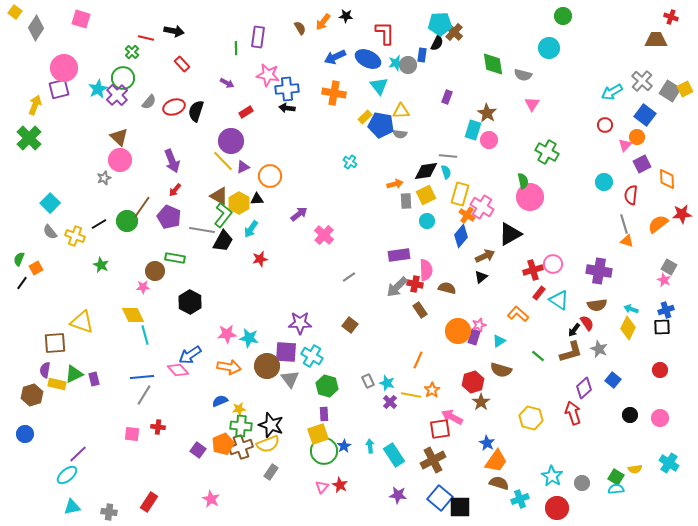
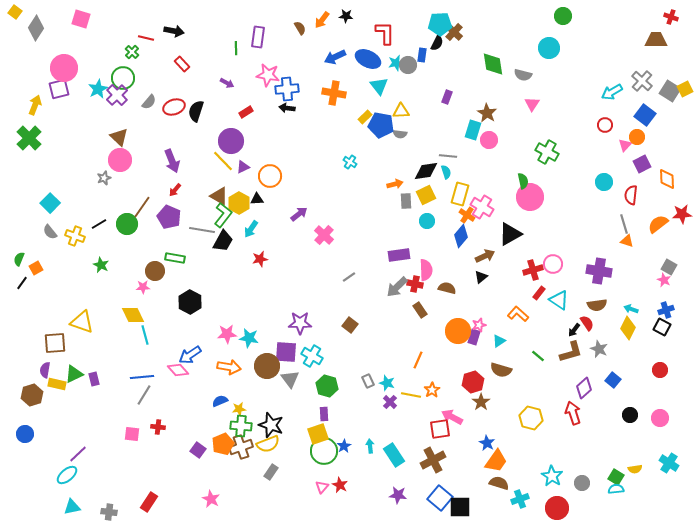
orange arrow at (323, 22): moved 1 px left, 2 px up
green circle at (127, 221): moved 3 px down
black square at (662, 327): rotated 30 degrees clockwise
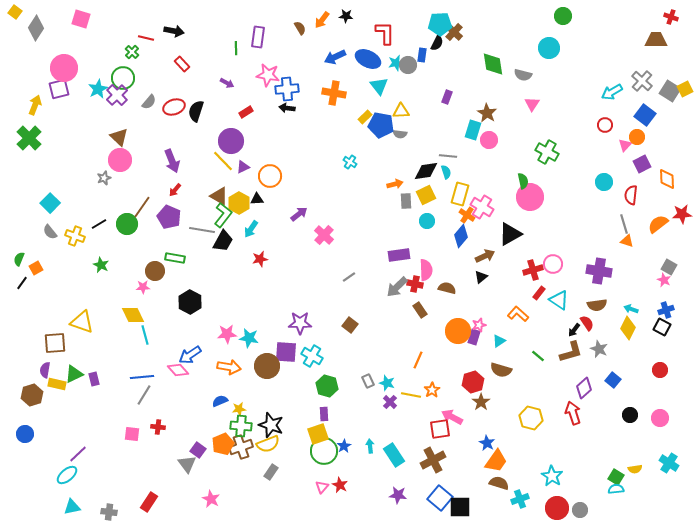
gray triangle at (290, 379): moved 103 px left, 85 px down
gray circle at (582, 483): moved 2 px left, 27 px down
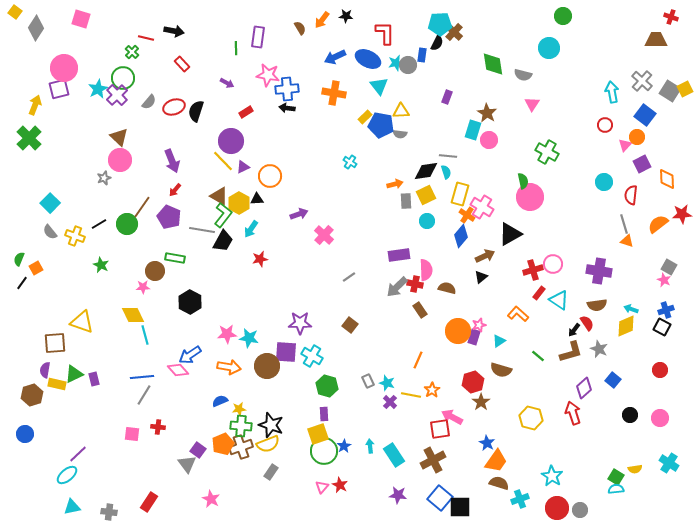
cyan arrow at (612, 92): rotated 110 degrees clockwise
purple arrow at (299, 214): rotated 18 degrees clockwise
yellow diamond at (628, 328): moved 2 px left, 2 px up; rotated 40 degrees clockwise
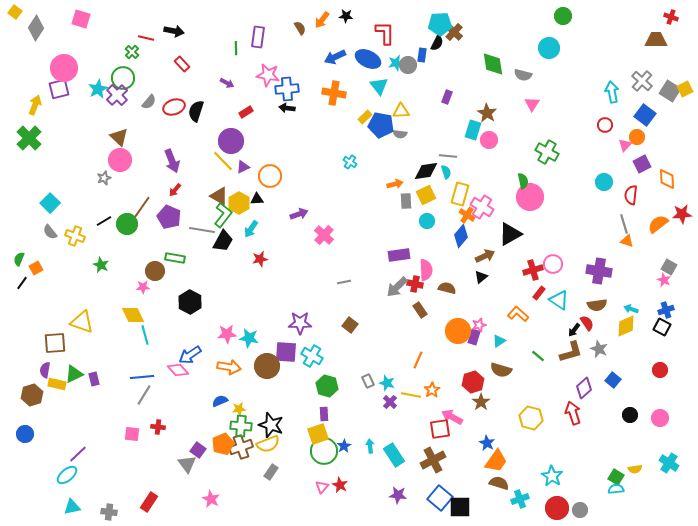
black line at (99, 224): moved 5 px right, 3 px up
gray line at (349, 277): moved 5 px left, 5 px down; rotated 24 degrees clockwise
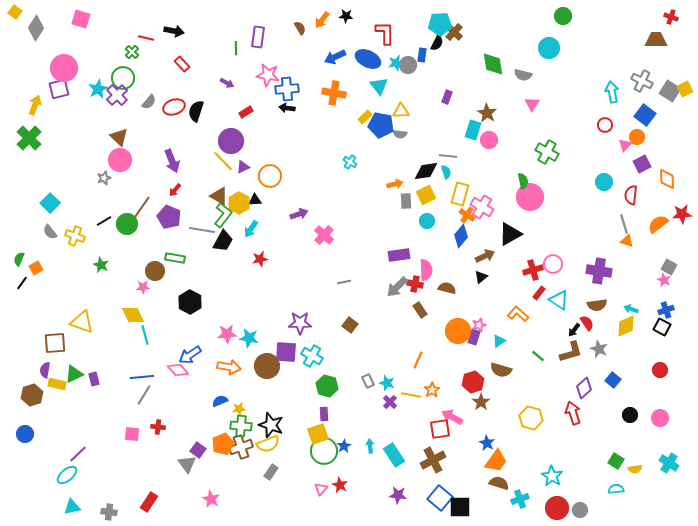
gray cross at (642, 81): rotated 15 degrees counterclockwise
black triangle at (257, 199): moved 2 px left, 1 px down
green square at (616, 477): moved 16 px up
pink triangle at (322, 487): moved 1 px left, 2 px down
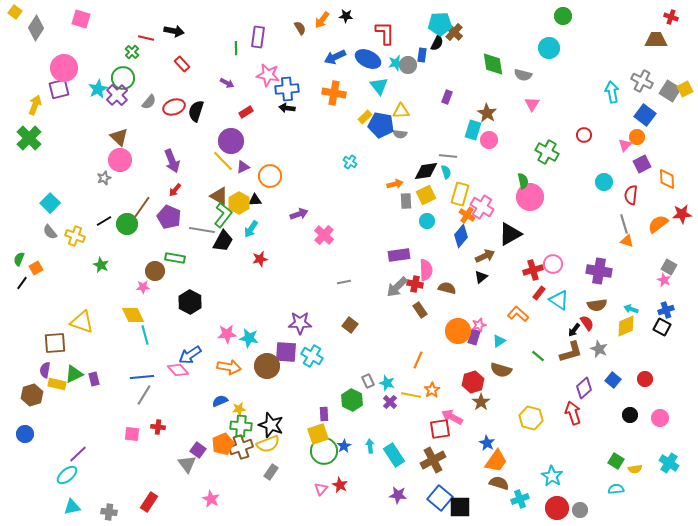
red circle at (605, 125): moved 21 px left, 10 px down
red circle at (660, 370): moved 15 px left, 9 px down
green hexagon at (327, 386): moved 25 px right, 14 px down; rotated 10 degrees clockwise
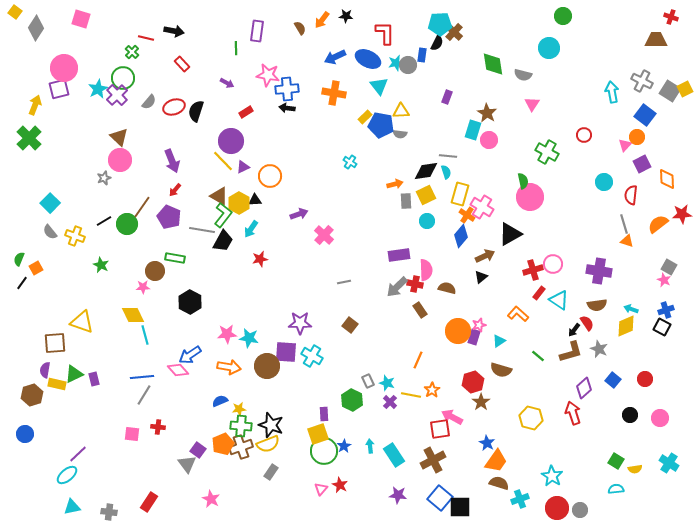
purple rectangle at (258, 37): moved 1 px left, 6 px up
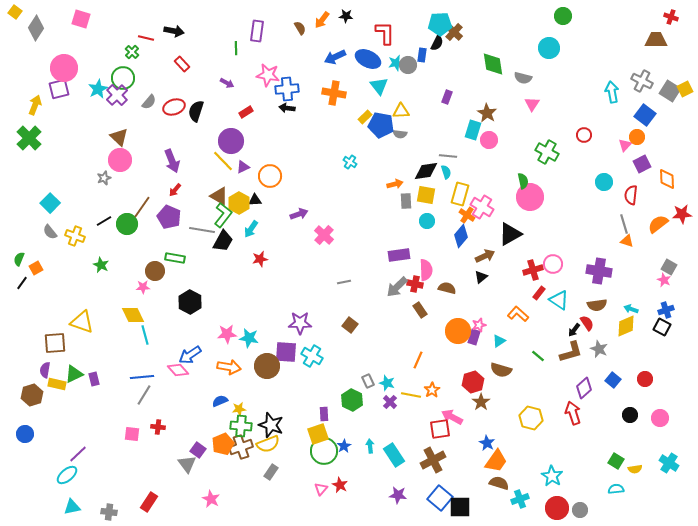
gray semicircle at (523, 75): moved 3 px down
yellow square at (426, 195): rotated 36 degrees clockwise
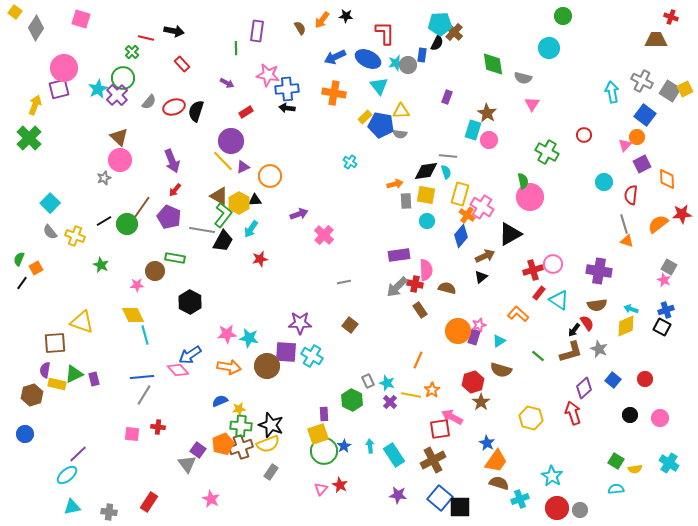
pink star at (143, 287): moved 6 px left, 2 px up
